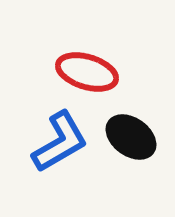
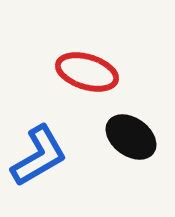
blue L-shape: moved 21 px left, 14 px down
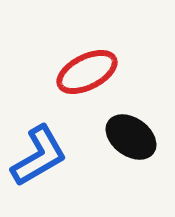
red ellipse: rotated 44 degrees counterclockwise
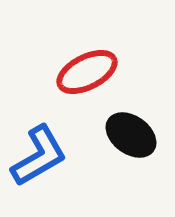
black ellipse: moved 2 px up
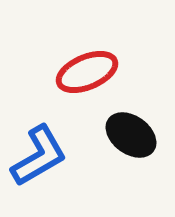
red ellipse: rotated 4 degrees clockwise
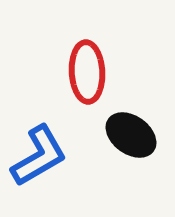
red ellipse: rotated 70 degrees counterclockwise
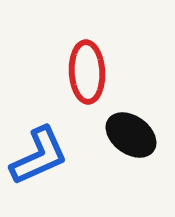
blue L-shape: rotated 6 degrees clockwise
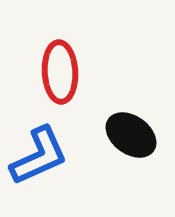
red ellipse: moved 27 px left
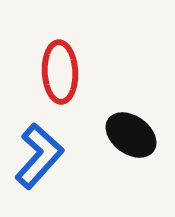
blue L-shape: rotated 24 degrees counterclockwise
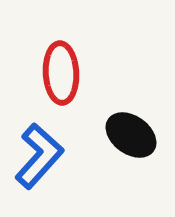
red ellipse: moved 1 px right, 1 px down
